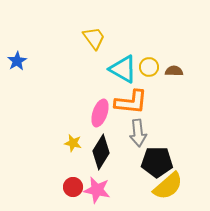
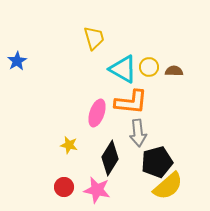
yellow trapezoid: rotated 20 degrees clockwise
pink ellipse: moved 3 px left
yellow star: moved 4 px left, 2 px down
black diamond: moved 9 px right, 6 px down
black pentagon: rotated 16 degrees counterclockwise
red circle: moved 9 px left
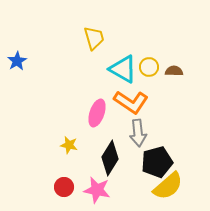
orange L-shape: rotated 28 degrees clockwise
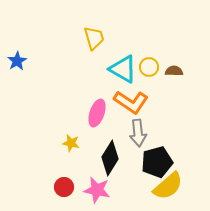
yellow star: moved 2 px right, 2 px up
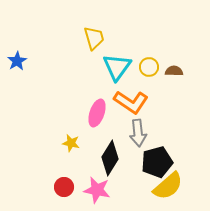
cyan triangle: moved 6 px left, 2 px up; rotated 36 degrees clockwise
